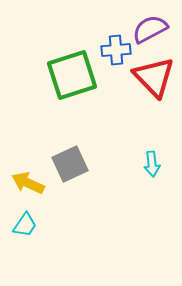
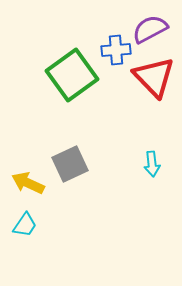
green square: rotated 18 degrees counterclockwise
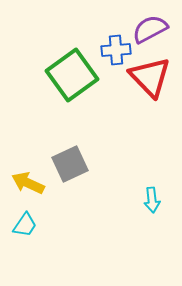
red triangle: moved 4 px left
cyan arrow: moved 36 px down
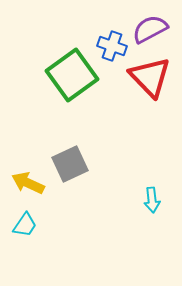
blue cross: moved 4 px left, 4 px up; rotated 24 degrees clockwise
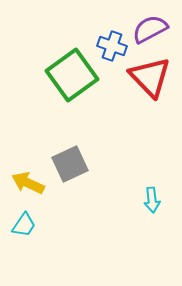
cyan trapezoid: moved 1 px left
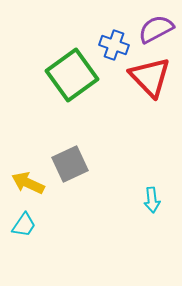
purple semicircle: moved 6 px right
blue cross: moved 2 px right, 1 px up
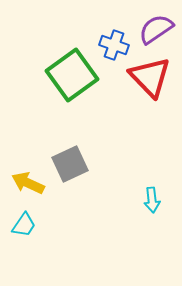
purple semicircle: rotated 6 degrees counterclockwise
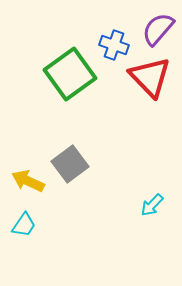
purple semicircle: moved 2 px right; rotated 15 degrees counterclockwise
green square: moved 2 px left, 1 px up
gray square: rotated 12 degrees counterclockwise
yellow arrow: moved 2 px up
cyan arrow: moved 5 px down; rotated 50 degrees clockwise
